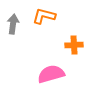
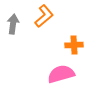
orange L-shape: rotated 125 degrees clockwise
pink semicircle: moved 10 px right
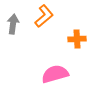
orange cross: moved 3 px right, 6 px up
pink semicircle: moved 6 px left
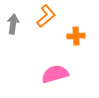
orange L-shape: moved 2 px right
orange cross: moved 1 px left, 3 px up
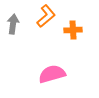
orange cross: moved 3 px left, 6 px up
pink semicircle: moved 3 px left
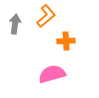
gray arrow: moved 2 px right
orange cross: moved 7 px left, 11 px down
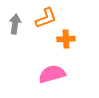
orange L-shape: moved 2 px down; rotated 20 degrees clockwise
orange cross: moved 2 px up
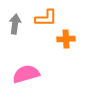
orange L-shape: rotated 20 degrees clockwise
pink semicircle: moved 26 px left
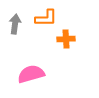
pink semicircle: moved 5 px right
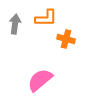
orange cross: rotated 18 degrees clockwise
pink semicircle: moved 9 px right, 6 px down; rotated 24 degrees counterclockwise
